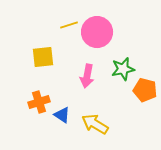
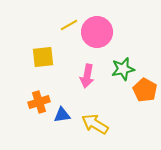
yellow line: rotated 12 degrees counterclockwise
orange pentagon: rotated 15 degrees clockwise
blue triangle: rotated 42 degrees counterclockwise
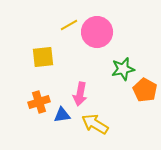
pink arrow: moved 7 px left, 18 px down
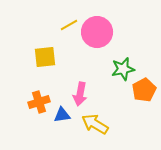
yellow square: moved 2 px right
orange pentagon: moved 1 px left; rotated 15 degrees clockwise
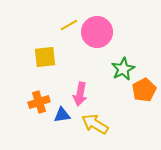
green star: rotated 15 degrees counterclockwise
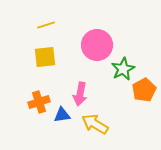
yellow line: moved 23 px left; rotated 12 degrees clockwise
pink circle: moved 13 px down
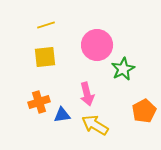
orange pentagon: moved 21 px down
pink arrow: moved 7 px right; rotated 25 degrees counterclockwise
yellow arrow: moved 1 px down
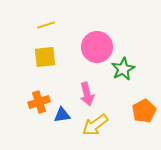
pink circle: moved 2 px down
yellow arrow: rotated 68 degrees counterclockwise
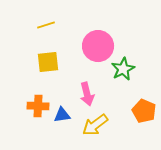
pink circle: moved 1 px right, 1 px up
yellow square: moved 3 px right, 5 px down
orange cross: moved 1 px left, 4 px down; rotated 20 degrees clockwise
orange pentagon: rotated 20 degrees counterclockwise
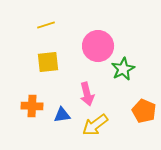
orange cross: moved 6 px left
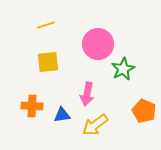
pink circle: moved 2 px up
pink arrow: rotated 25 degrees clockwise
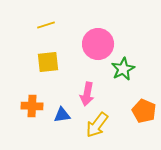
yellow arrow: moved 2 px right; rotated 16 degrees counterclockwise
